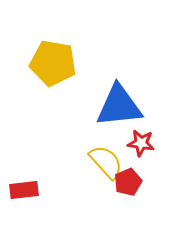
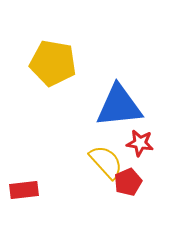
red star: moved 1 px left
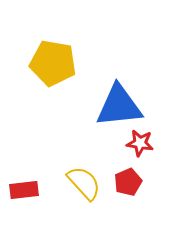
yellow semicircle: moved 22 px left, 21 px down
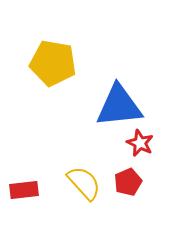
red star: rotated 16 degrees clockwise
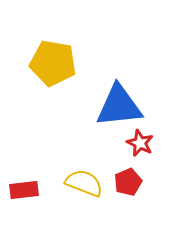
yellow semicircle: rotated 27 degrees counterclockwise
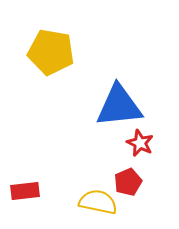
yellow pentagon: moved 2 px left, 11 px up
yellow semicircle: moved 14 px right, 19 px down; rotated 9 degrees counterclockwise
red rectangle: moved 1 px right, 1 px down
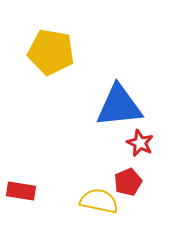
red rectangle: moved 4 px left; rotated 16 degrees clockwise
yellow semicircle: moved 1 px right, 1 px up
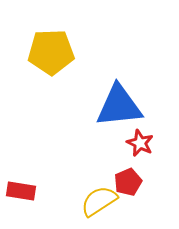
yellow pentagon: rotated 12 degrees counterclockwise
yellow semicircle: rotated 45 degrees counterclockwise
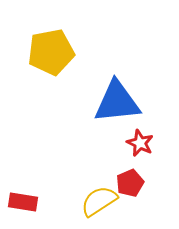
yellow pentagon: rotated 9 degrees counterclockwise
blue triangle: moved 2 px left, 4 px up
red pentagon: moved 2 px right, 1 px down
red rectangle: moved 2 px right, 11 px down
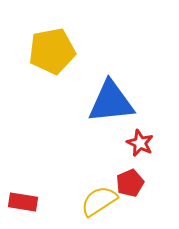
yellow pentagon: moved 1 px right, 1 px up
blue triangle: moved 6 px left
